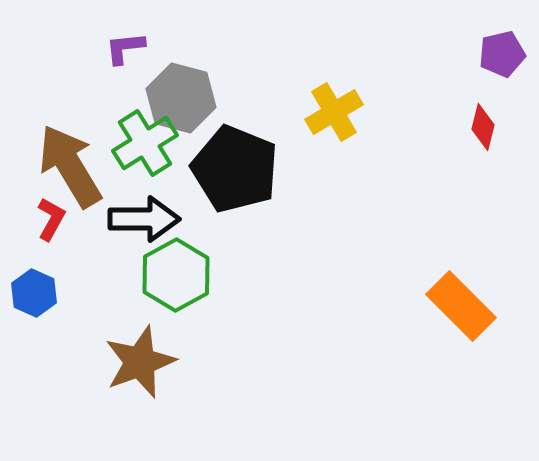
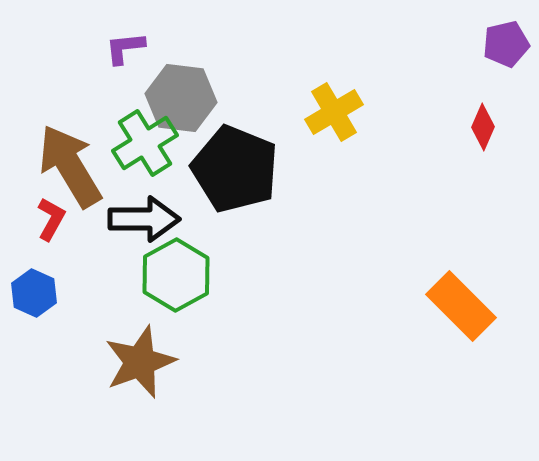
purple pentagon: moved 4 px right, 10 px up
gray hexagon: rotated 8 degrees counterclockwise
red diamond: rotated 9 degrees clockwise
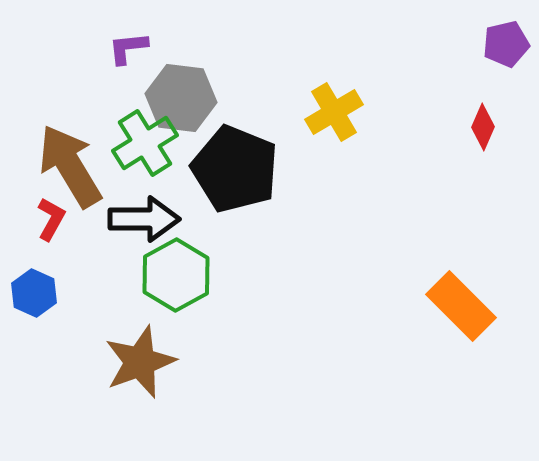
purple L-shape: moved 3 px right
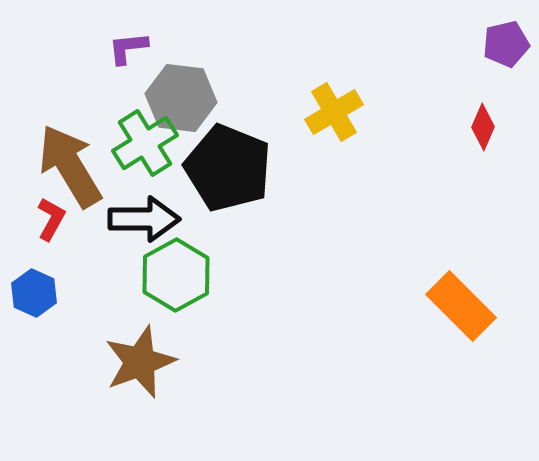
black pentagon: moved 7 px left, 1 px up
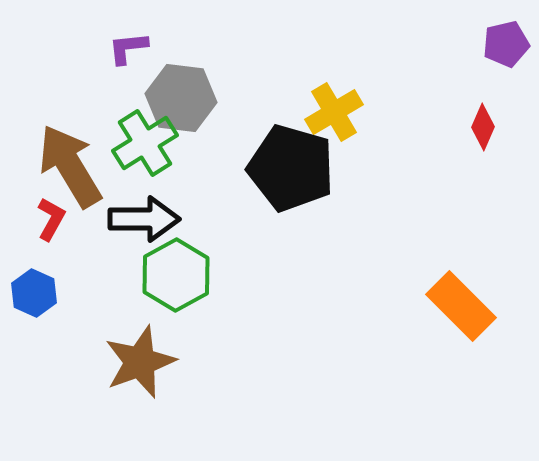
black pentagon: moved 63 px right; rotated 6 degrees counterclockwise
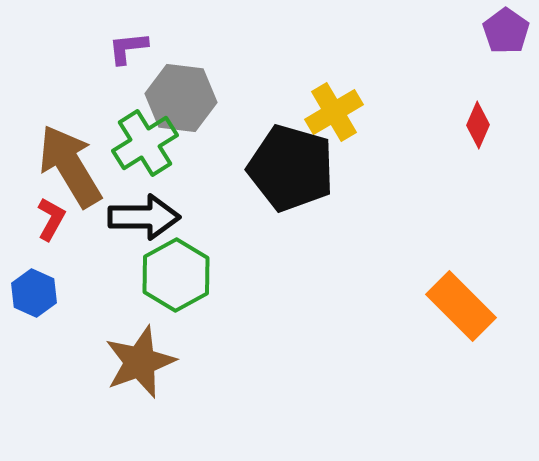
purple pentagon: moved 13 px up; rotated 24 degrees counterclockwise
red diamond: moved 5 px left, 2 px up
black arrow: moved 2 px up
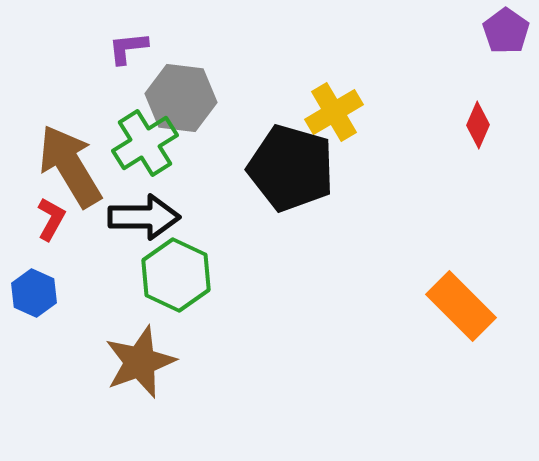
green hexagon: rotated 6 degrees counterclockwise
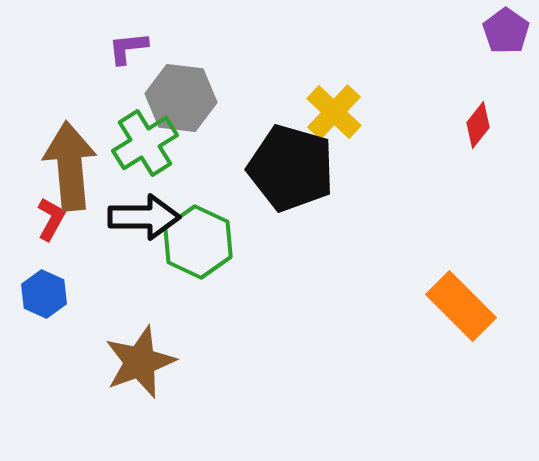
yellow cross: rotated 16 degrees counterclockwise
red diamond: rotated 15 degrees clockwise
brown arrow: rotated 26 degrees clockwise
green hexagon: moved 22 px right, 33 px up
blue hexagon: moved 10 px right, 1 px down
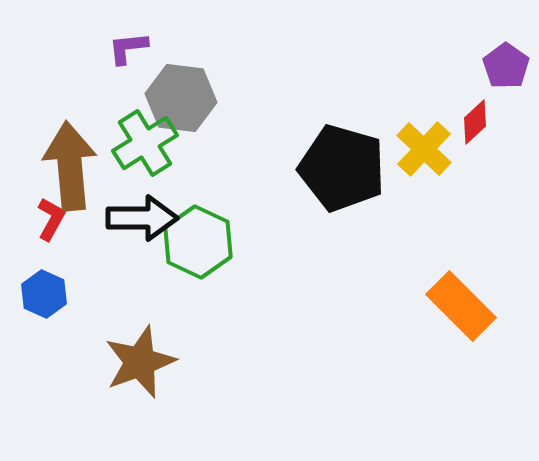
purple pentagon: moved 35 px down
yellow cross: moved 90 px right, 37 px down
red diamond: moved 3 px left, 3 px up; rotated 9 degrees clockwise
black pentagon: moved 51 px right
black arrow: moved 2 px left, 1 px down
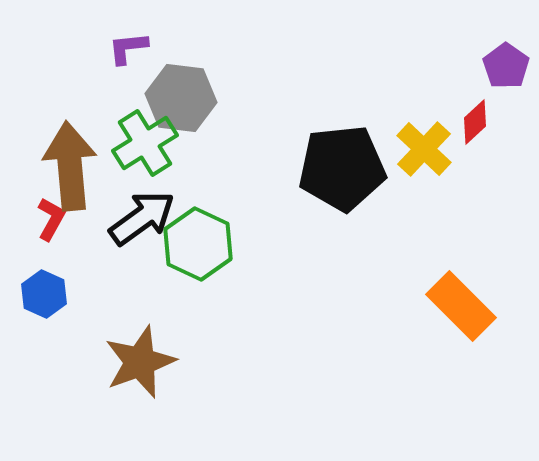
black pentagon: rotated 22 degrees counterclockwise
black arrow: rotated 36 degrees counterclockwise
green hexagon: moved 2 px down
